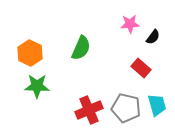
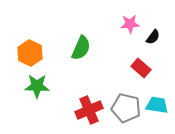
cyan trapezoid: rotated 65 degrees counterclockwise
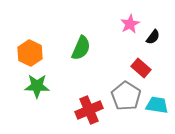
pink star: rotated 24 degrees counterclockwise
gray pentagon: moved 12 px up; rotated 20 degrees clockwise
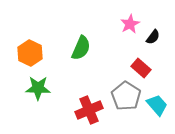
green star: moved 1 px right, 2 px down
cyan trapezoid: rotated 40 degrees clockwise
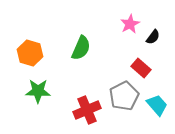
orange hexagon: rotated 10 degrees counterclockwise
green star: moved 3 px down
gray pentagon: moved 2 px left; rotated 12 degrees clockwise
red cross: moved 2 px left
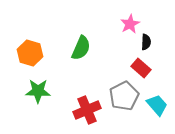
black semicircle: moved 7 px left, 5 px down; rotated 35 degrees counterclockwise
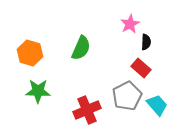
gray pentagon: moved 3 px right
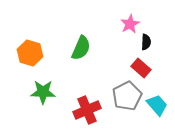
green star: moved 5 px right, 1 px down
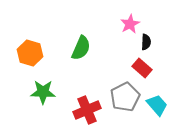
red rectangle: moved 1 px right
gray pentagon: moved 2 px left, 1 px down
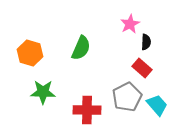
gray pentagon: moved 2 px right
red cross: rotated 24 degrees clockwise
